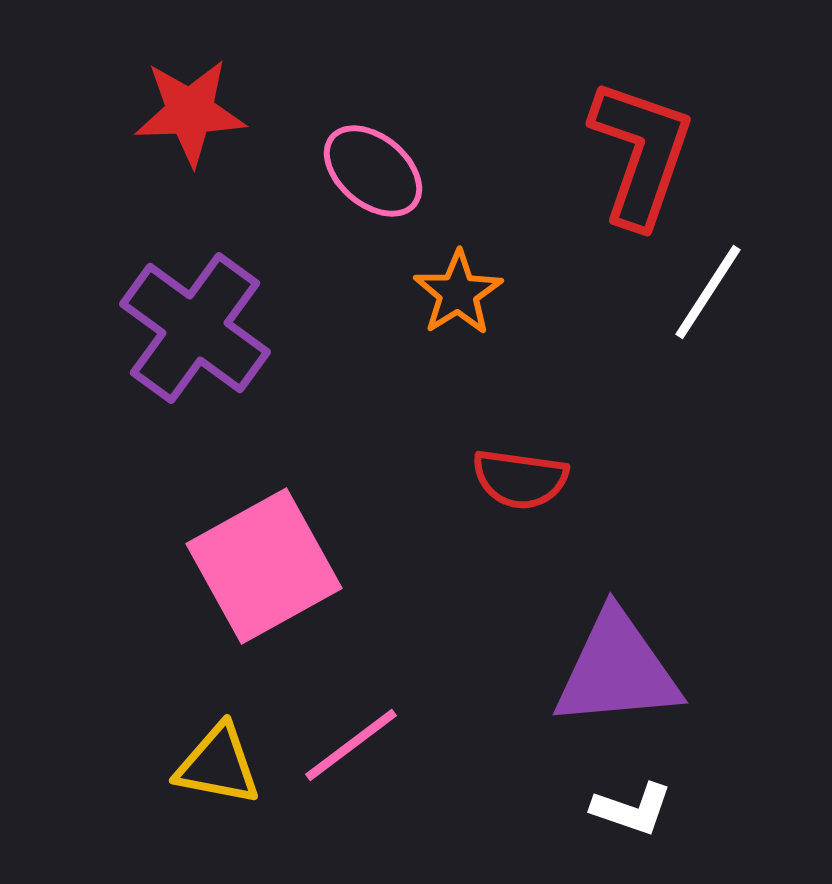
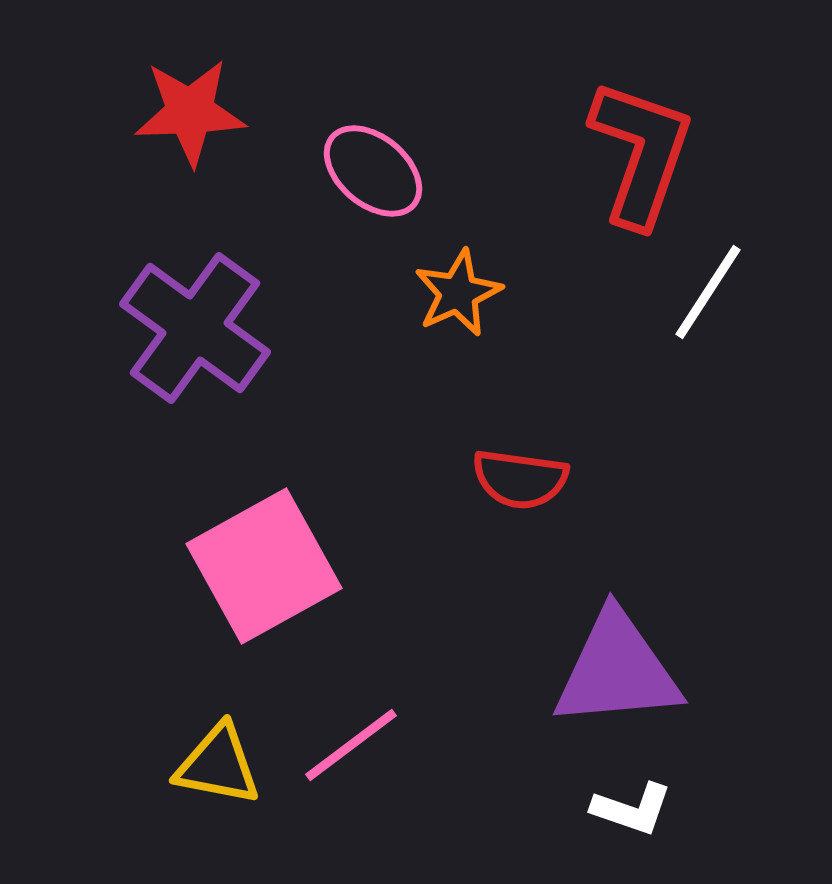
orange star: rotated 8 degrees clockwise
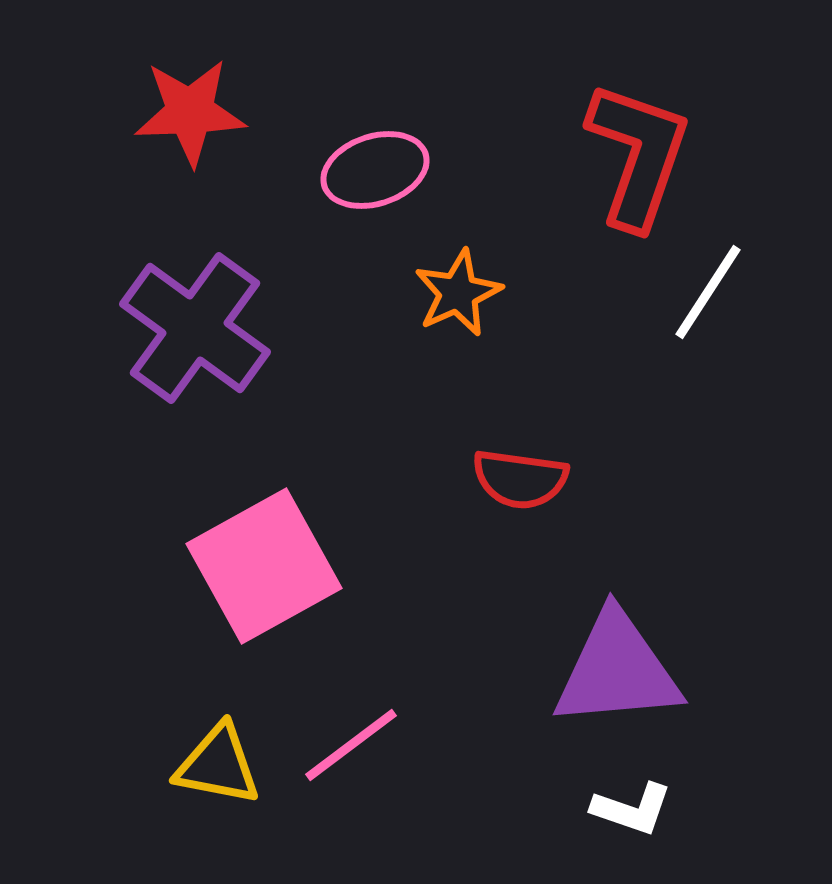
red L-shape: moved 3 px left, 2 px down
pink ellipse: moved 2 px right, 1 px up; rotated 58 degrees counterclockwise
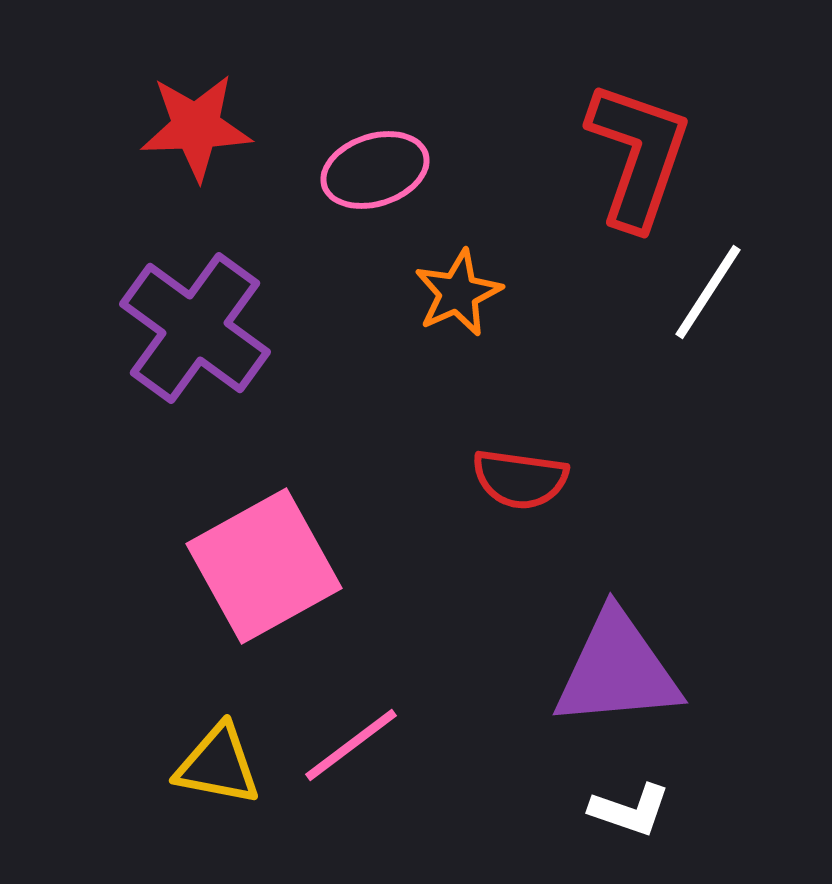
red star: moved 6 px right, 15 px down
white L-shape: moved 2 px left, 1 px down
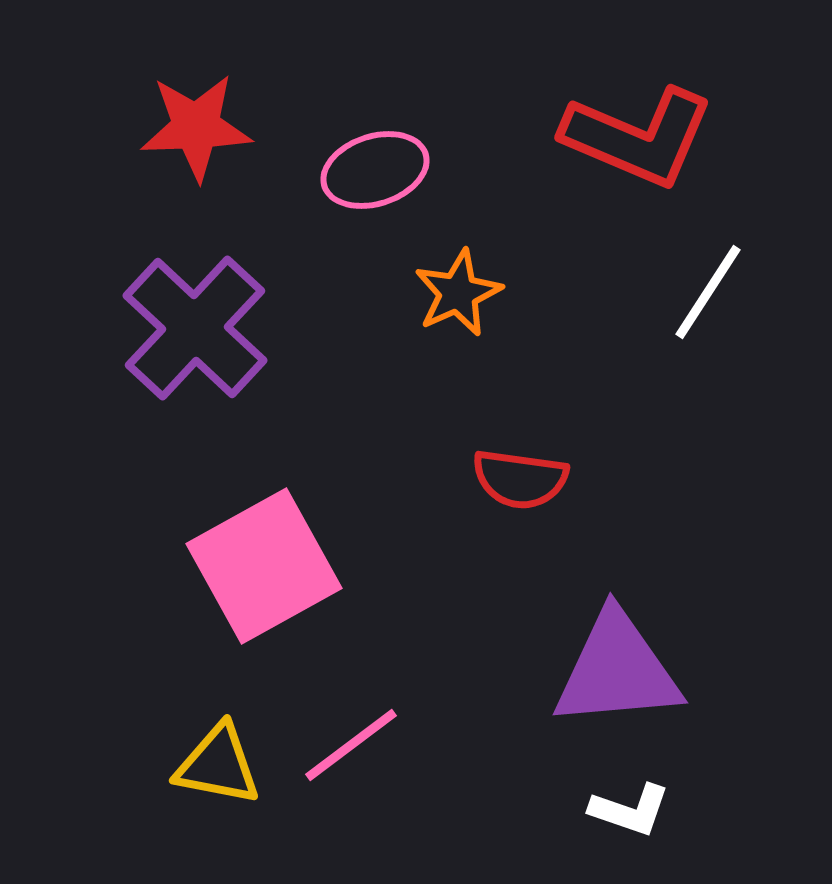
red L-shape: moved 18 px up; rotated 94 degrees clockwise
purple cross: rotated 7 degrees clockwise
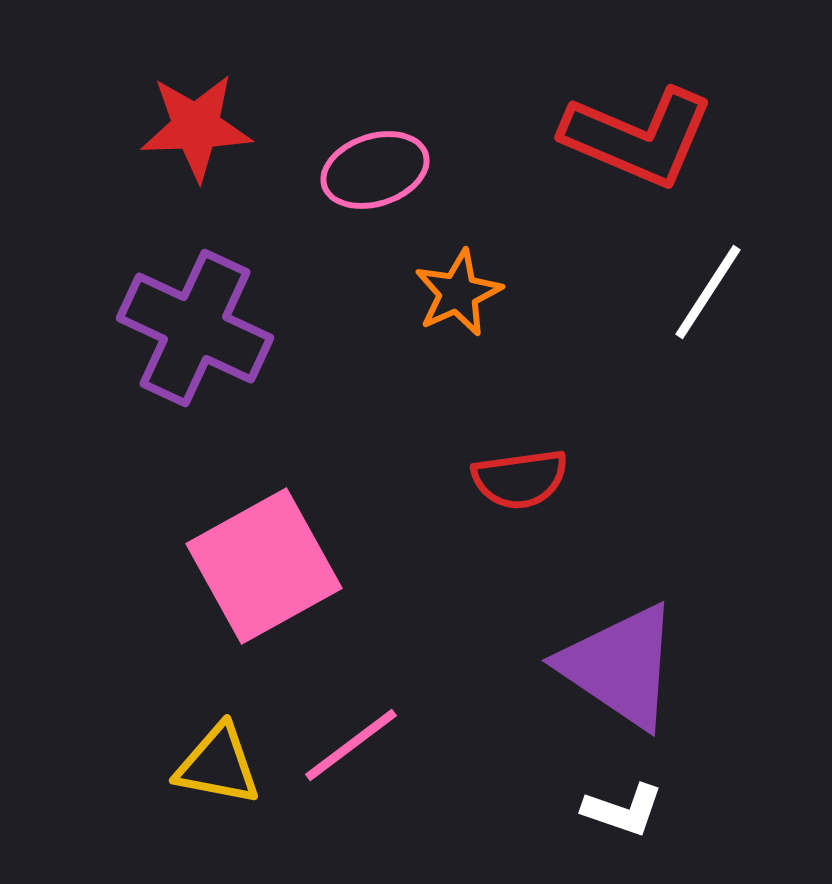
purple cross: rotated 18 degrees counterclockwise
red semicircle: rotated 16 degrees counterclockwise
purple triangle: moved 3 px right, 4 px up; rotated 39 degrees clockwise
white L-shape: moved 7 px left
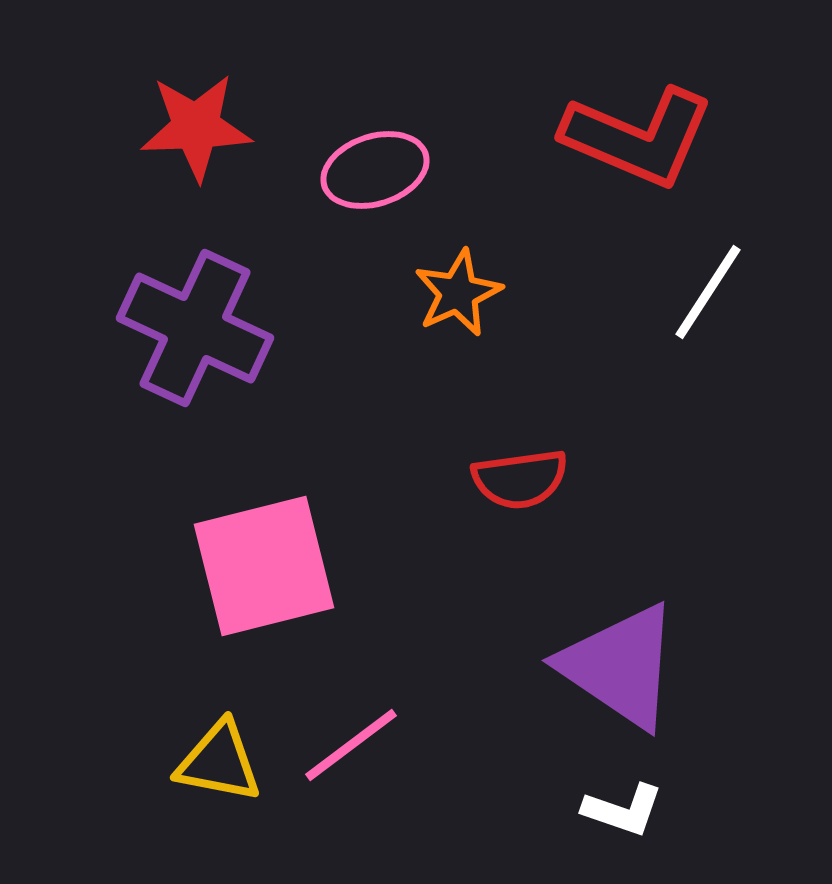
pink square: rotated 15 degrees clockwise
yellow triangle: moved 1 px right, 3 px up
